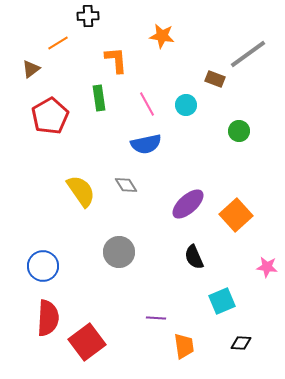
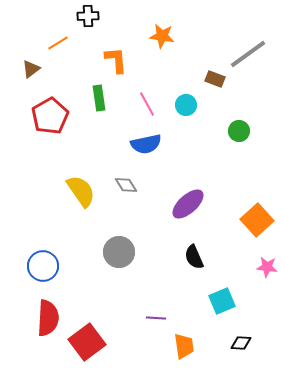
orange square: moved 21 px right, 5 px down
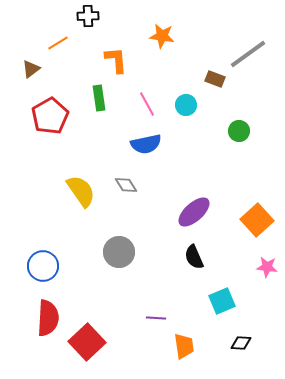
purple ellipse: moved 6 px right, 8 px down
red square: rotated 6 degrees counterclockwise
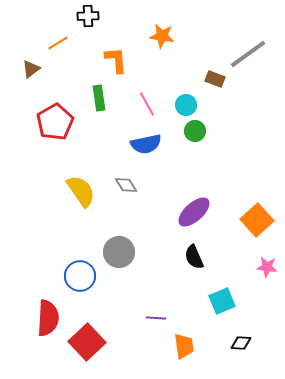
red pentagon: moved 5 px right, 6 px down
green circle: moved 44 px left
blue circle: moved 37 px right, 10 px down
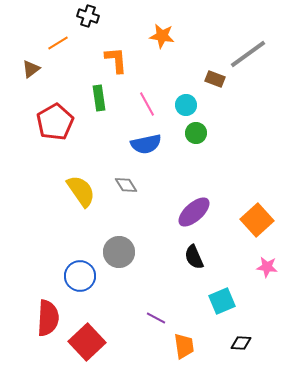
black cross: rotated 20 degrees clockwise
green circle: moved 1 px right, 2 px down
purple line: rotated 24 degrees clockwise
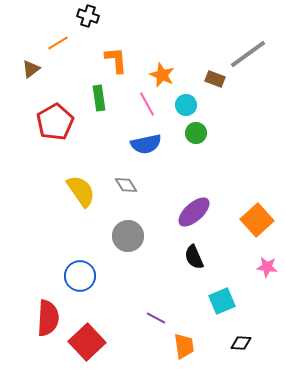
orange star: moved 39 px down; rotated 15 degrees clockwise
gray circle: moved 9 px right, 16 px up
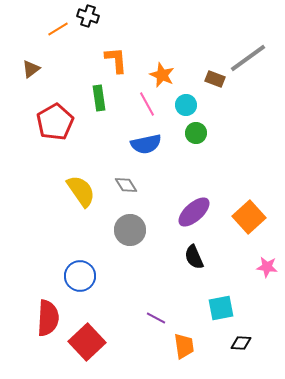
orange line: moved 14 px up
gray line: moved 4 px down
orange square: moved 8 px left, 3 px up
gray circle: moved 2 px right, 6 px up
cyan square: moved 1 px left, 7 px down; rotated 12 degrees clockwise
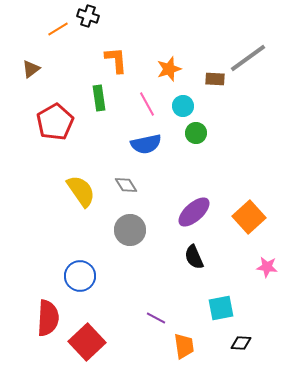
orange star: moved 7 px right, 6 px up; rotated 30 degrees clockwise
brown rectangle: rotated 18 degrees counterclockwise
cyan circle: moved 3 px left, 1 px down
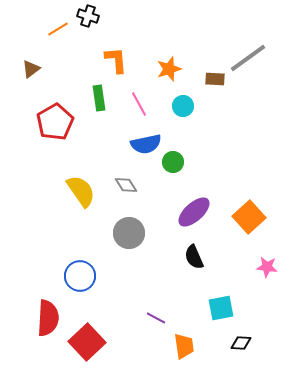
pink line: moved 8 px left
green circle: moved 23 px left, 29 px down
gray circle: moved 1 px left, 3 px down
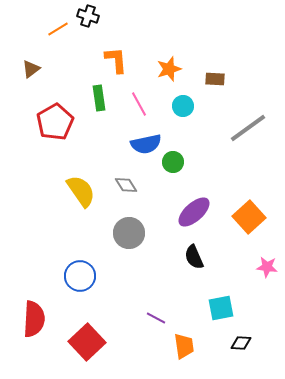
gray line: moved 70 px down
red semicircle: moved 14 px left, 1 px down
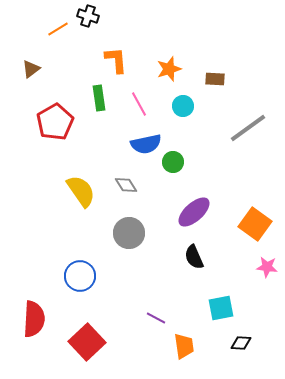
orange square: moved 6 px right, 7 px down; rotated 12 degrees counterclockwise
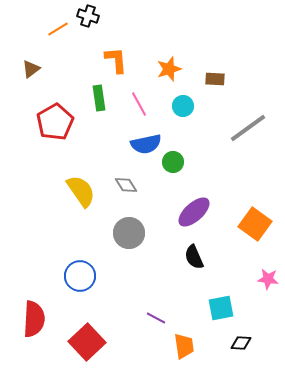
pink star: moved 1 px right, 12 px down
